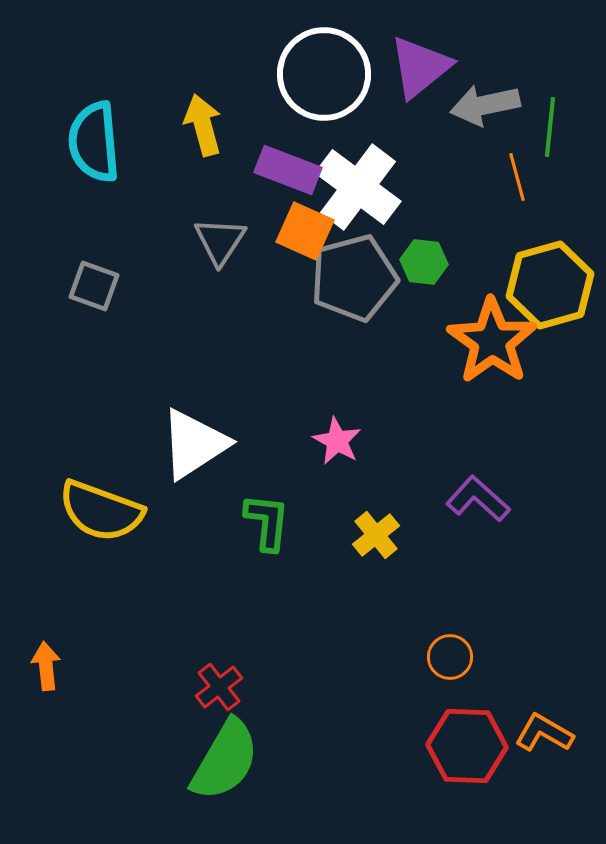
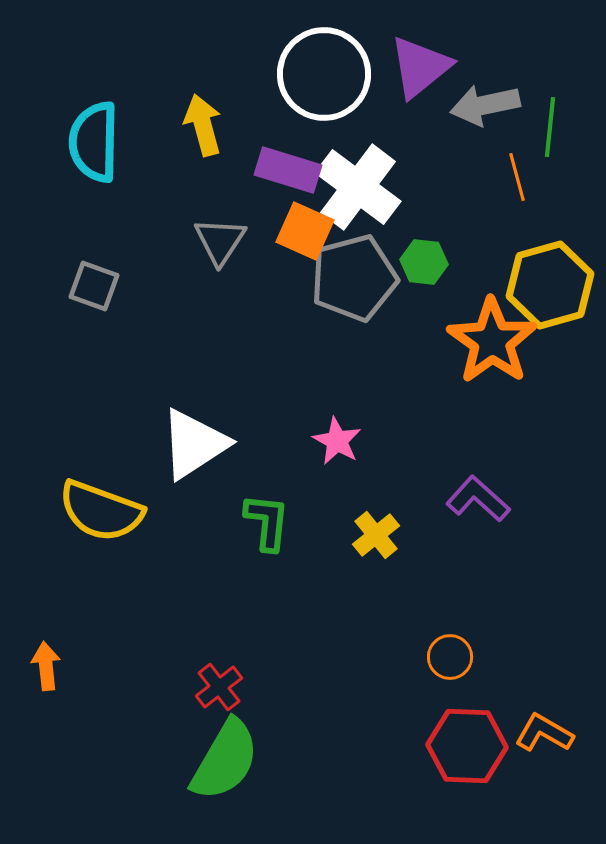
cyan semicircle: rotated 6 degrees clockwise
purple rectangle: rotated 4 degrees counterclockwise
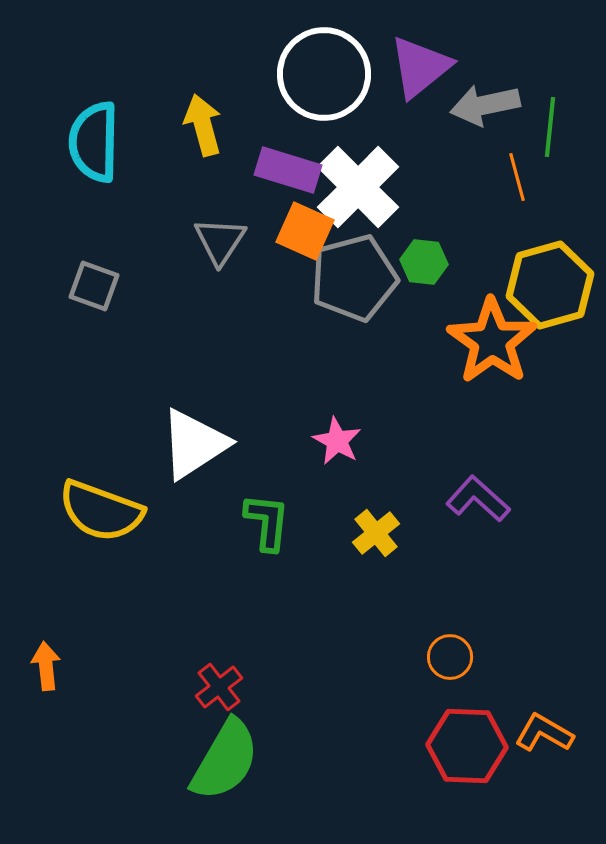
white cross: rotated 8 degrees clockwise
yellow cross: moved 2 px up
